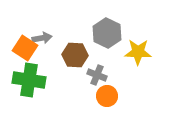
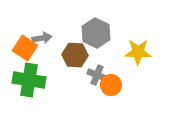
gray hexagon: moved 11 px left
orange circle: moved 4 px right, 11 px up
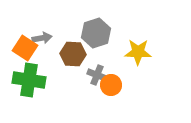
gray hexagon: rotated 16 degrees clockwise
brown hexagon: moved 2 px left, 1 px up
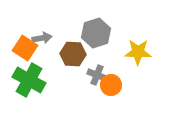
green cross: rotated 20 degrees clockwise
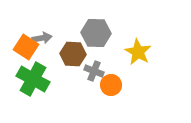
gray hexagon: rotated 20 degrees clockwise
orange square: moved 1 px right, 1 px up
yellow star: rotated 28 degrees clockwise
gray cross: moved 3 px left, 4 px up
green cross: moved 4 px right, 1 px up
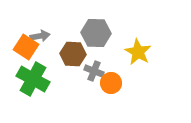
gray arrow: moved 2 px left, 2 px up
orange circle: moved 2 px up
